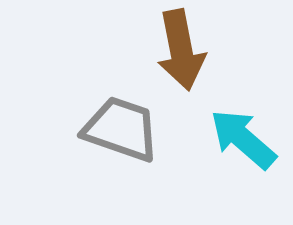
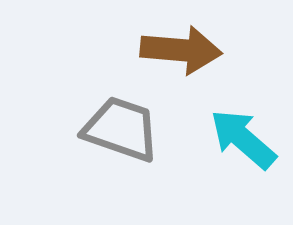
brown arrow: rotated 74 degrees counterclockwise
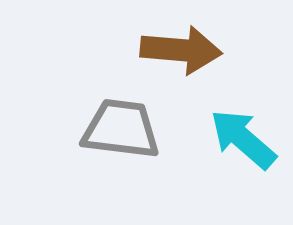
gray trapezoid: rotated 12 degrees counterclockwise
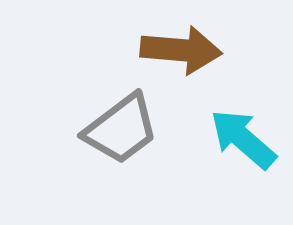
gray trapezoid: rotated 136 degrees clockwise
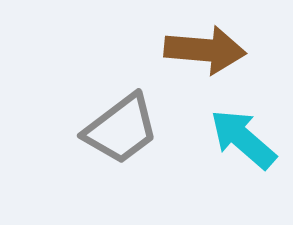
brown arrow: moved 24 px right
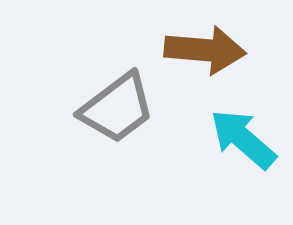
gray trapezoid: moved 4 px left, 21 px up
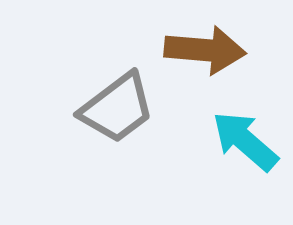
cyan arrow: moved 2 px right, 2 px down
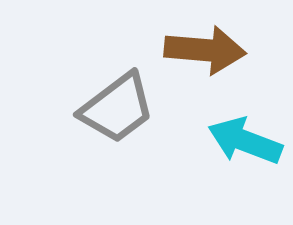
cyan arrow: rotated 20 degrees counterclockwise
